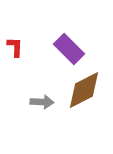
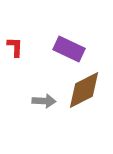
purple rectangle: rotated 20 degrees counterclockwise
gray arrow: moved 2 px right, 1 px up
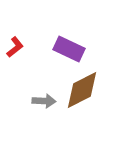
red L-shape: rotated 50 degrees clockwise
brown diamond: moved 2 px left
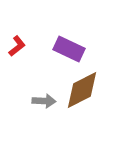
red L-shape: moved 2 px right, 1 px up
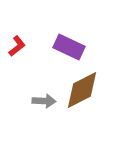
purple rectangle: moved 2 px up
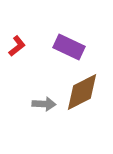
brown diamond: moved 2 px down
gray arrow: moved 3 px down
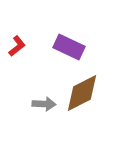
brown diamond: moved 1 px down
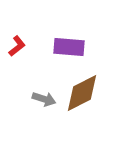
purple rectangle: rotated 20 degrees counterclockwise
gray arrow: moved 5 px up; rotated 15 degrees clockwise
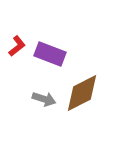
purple rectangle: moved 19 px left, 7 px down; rotated 16 degrees clockwise
